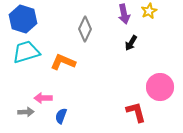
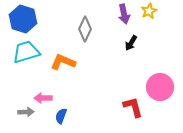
red L-shape: moved 3 px left, 5 px up
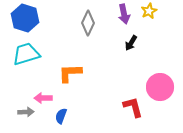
blue hexagon: moved 2 px right, 1 px up
gray diamond: moved 3 px right, 6 px up
cyan trapezoid: moved 2 px down
orange L-shape: moved 7 px right, 11 px down; rotated 25 degrees counterclockwise
